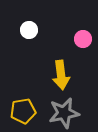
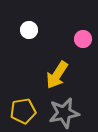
yellow arrow: moved 4 px left; rotated 40 degrees clockwise
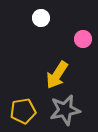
white circle: moved 12 px right, 12 px up
gray star: moved 1 px right, 3 px up
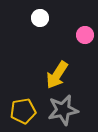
white circle: moved 1 px left
pink circle: moved 2 px right, 4 px up
gray star: moved 2 px left
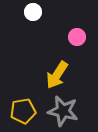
white circle: moved 7 px left, 6 px up
pink circle: moved 8 px left, 2 px down
gray star: moved 1 px down; rotated 24 degrees clockwise
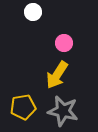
pink circle: moved 13 px left, 6 px down
yellow pentagon: moved 4 px up
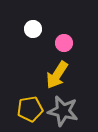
white circle: moved 17 px down
yellow pentagon: moved 7 px right, 2 px down
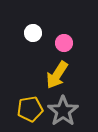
white circle: moved 4 px down
gray star: rotated 24 degrees clockwise
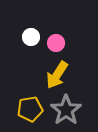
white circle: moved 2 px left, 4 px down
pink circle: moved 8 px left
gray star: moved 3 px right, 1 px up
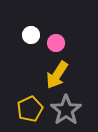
white circle: moved 2 px up
yellow pentagon: rotated 15 degrees counterclockwise
